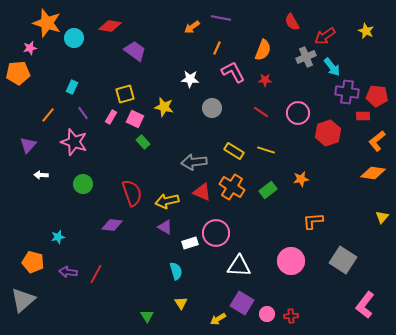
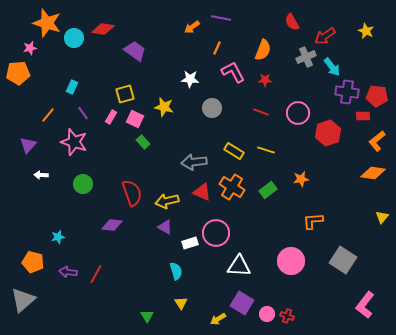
red diamond at (110, 26): moved 7 px left, 3 px down
red line at (261, 112): rotated 14 degrees counterclockwise
red cross at (291, 316): moved 4 px left; rotated 24 degrees clockwise
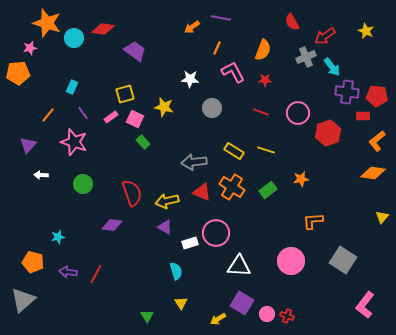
pink rectangle at (111, 117): rotated 24 degrees clockwise
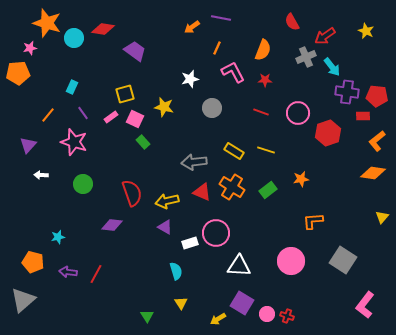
white star at (190, 79): rotated 18 degrees counterclockwise
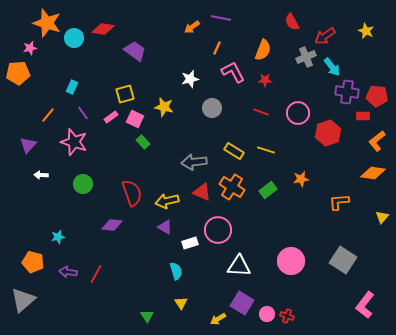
orange L-shape at (313, 221): moved 26 px right, 19 px up
pink circle at (216, 233): moved 2 px right, 3 px up
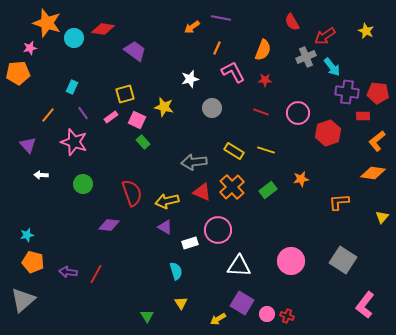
red pentagon at (377, 96): moved 1 px right, 3 px up
pink square at (135, 119): moved 2 px right, 1 px down
purple triangle at (28, 145): rotated 24 degrees counterclockwise
orange cross at (232, 187): rotated 15 degrees clockwise
purple diamond at (112, 225): moved 3 px left
cyan star at (58, 237): moved 31 px left, 2 px up
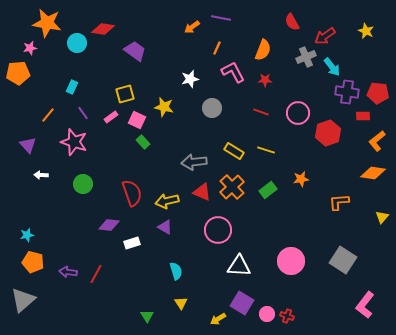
orange star at (47, 23): rotated 8 degrees counterclockwise
cyan circle at (74, 38): moved 3 px right, 5 px down
white rectangle at (190, 243): moved 58 px left
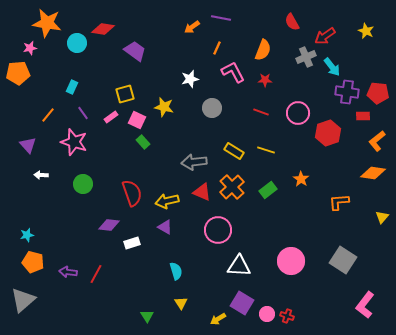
orange star at (301, 179): rotated 28 degrees counterclockwise
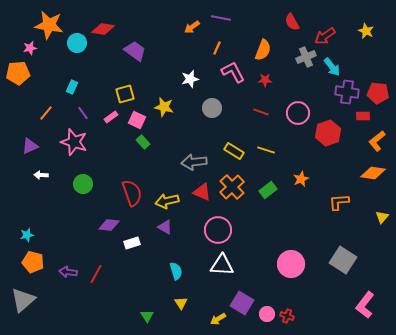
orange star at (47, 23): moved 2 px right, 2 px down
orange line at (48, 115): moved 2 px left, 2 px up
purple triangle at (28, 145): moved 2 px right, 1 px down; rotated 48 degrees clockwise
orange star at (301, 179): rotated 14 degrees clockwise
pink circle at (291, 261): moved 3 px down
white triangle at (239, 266): moved 17 px left, 1 px up
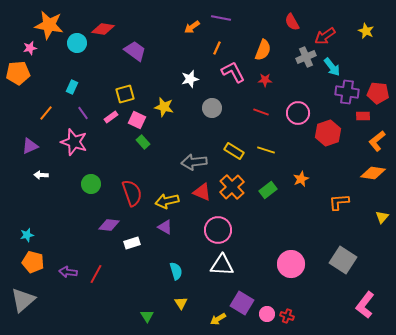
green circle at (83, 184): moved 8 px right
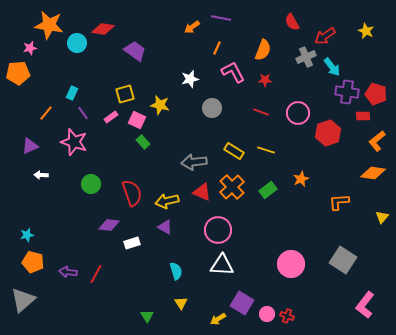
cyan rectangle at (72, 87): moved 6 px down
red pentagon at (378, 93): moved 2 px left, 1 px down; rotated 10 degrees clockwise
yellow star at (164, 107): moved 4 px left, 2 px up
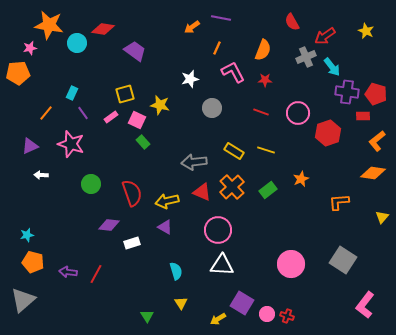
pink star at (74, 142): moved 3 px left, 2 px down
